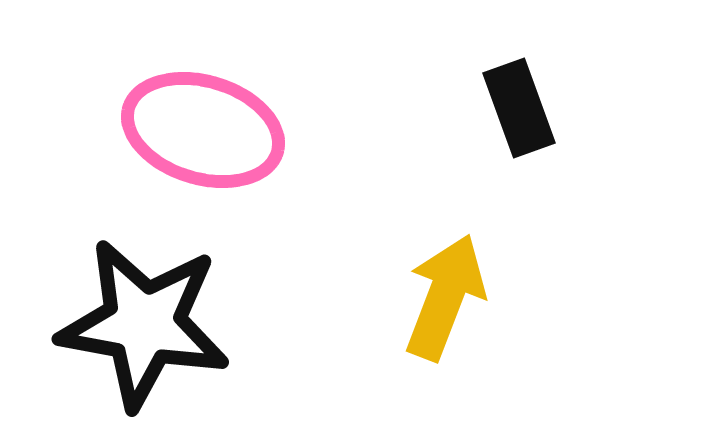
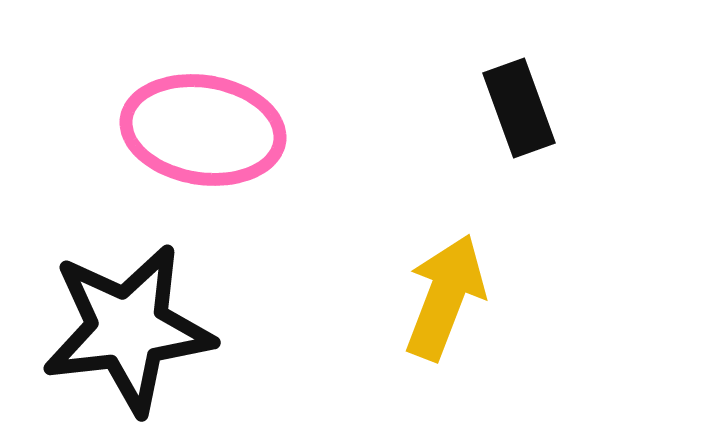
pink ellipse: rotated 8 degrees counterclockwise
black star: moved 16 px left, 5 px down; rotated 17 degrees counterclockwise
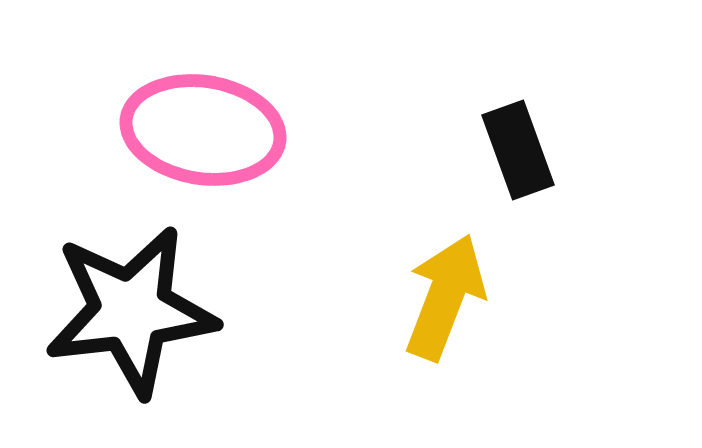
black rectangle: moved 1 px left, 42 px down
black star: moved 3 px right, 18 px up
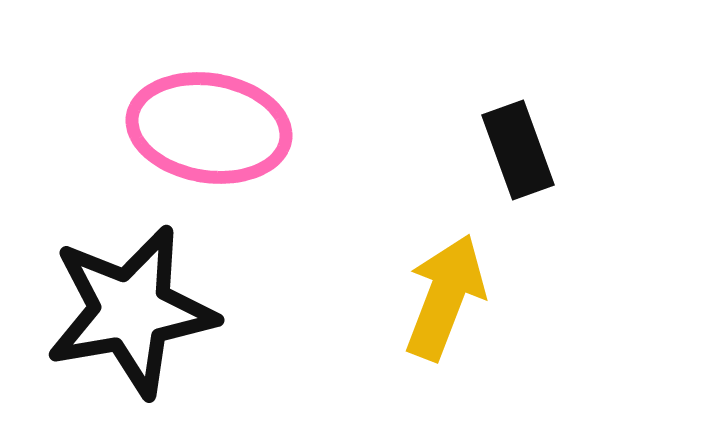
pink ellipse: moved 6 px right, 2 px up
black star: rotated 3 degrees counterclockwise
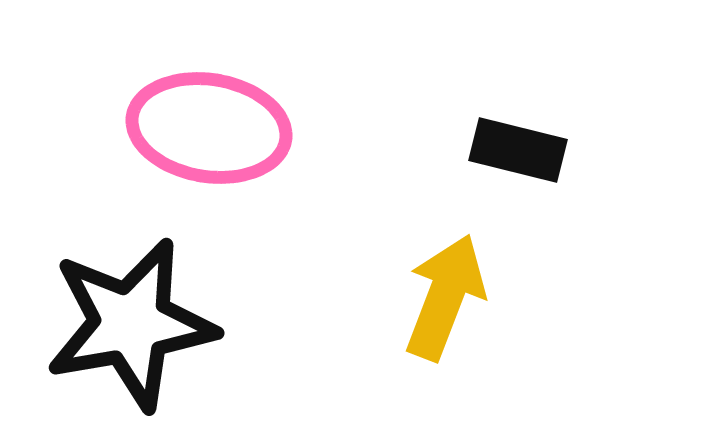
black rectangle: rotated 56 degrees counterclockwise
black star: moved 13 px down
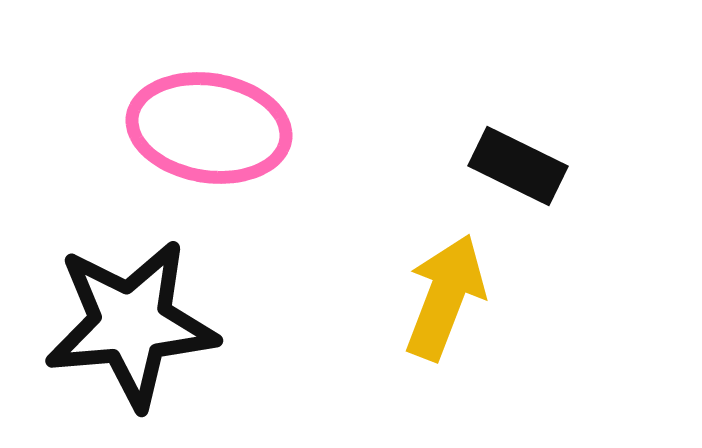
black rectangle: moved 16 px down; rotated 12 degrees clockwise
black star: rotated 5 degrees clockwise
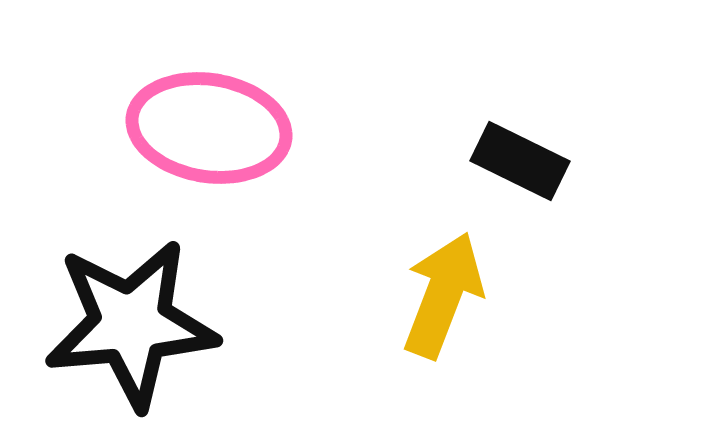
black rectangle: moved 2 px right, 5 px up
yellow arrow: moved 2 px left, 2 px up
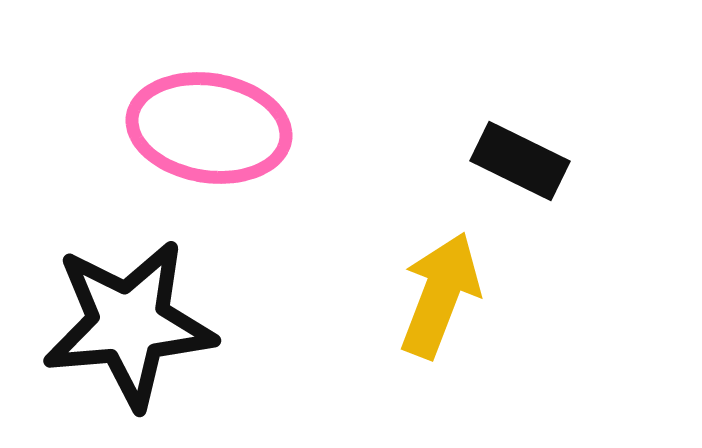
yellow arrow: moved 3 px left
black star: moved 2 px left
